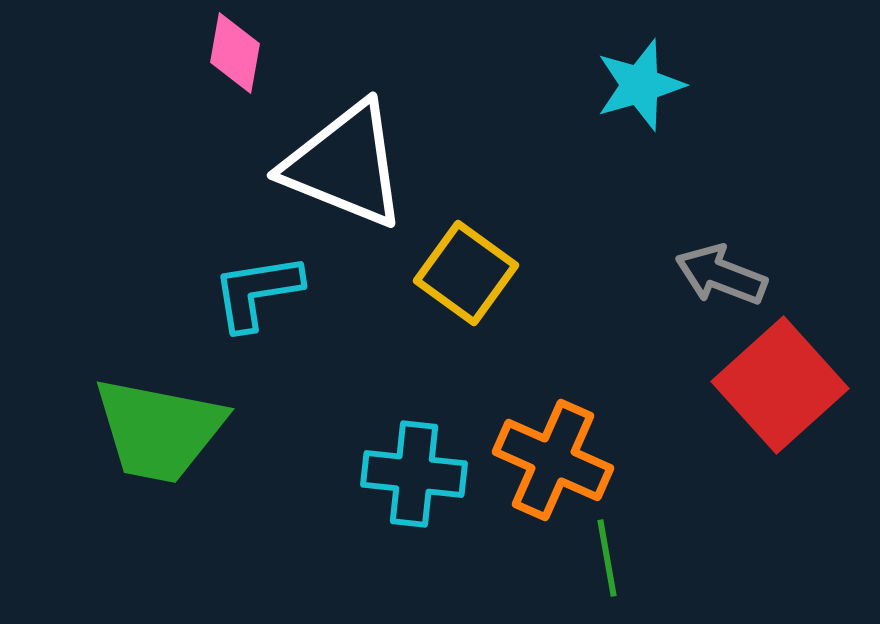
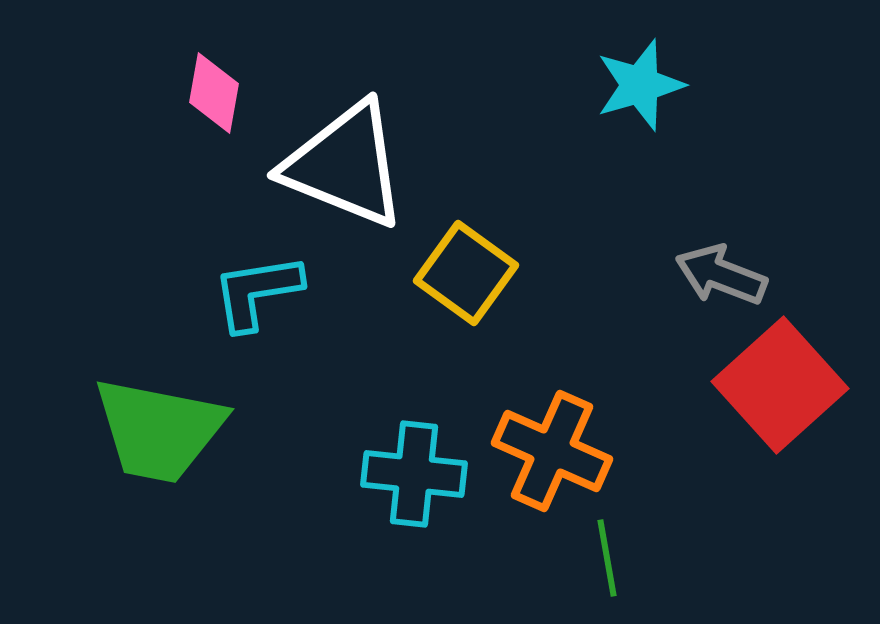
pink diamond: moved 21 px left, 40 px down
orange cross: moved 1 px left, 9 px up
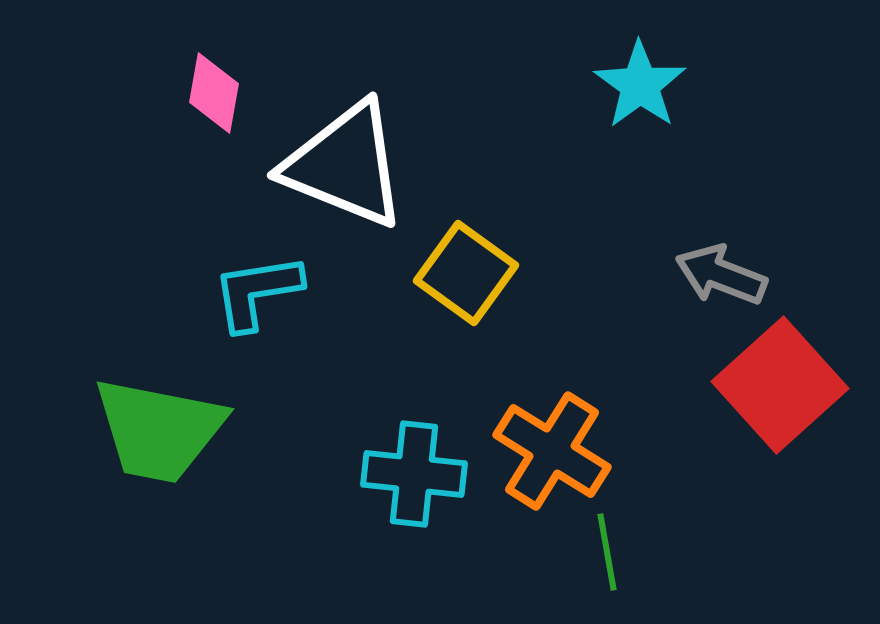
cyan star: rotated 20 degrees counterclockwise
orange cross: rotated 8 degrees clockwise
green line: moved 6 px up
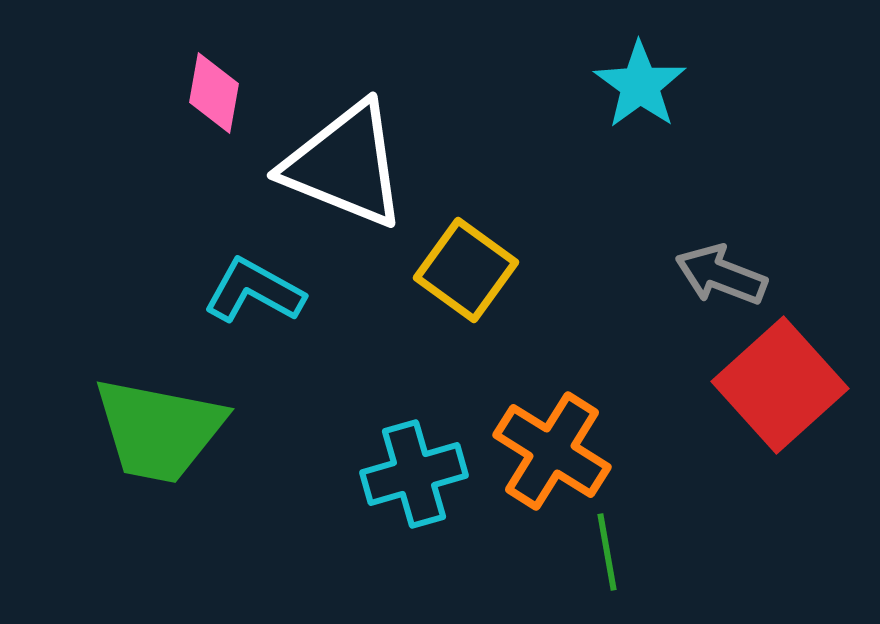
yellow square: moved 3 px up
cyan L-shape: moved 3 px left, 1 px up; rotated 38 degrees clockwise
cyan cross: rotated 22 degrees counterclockwise
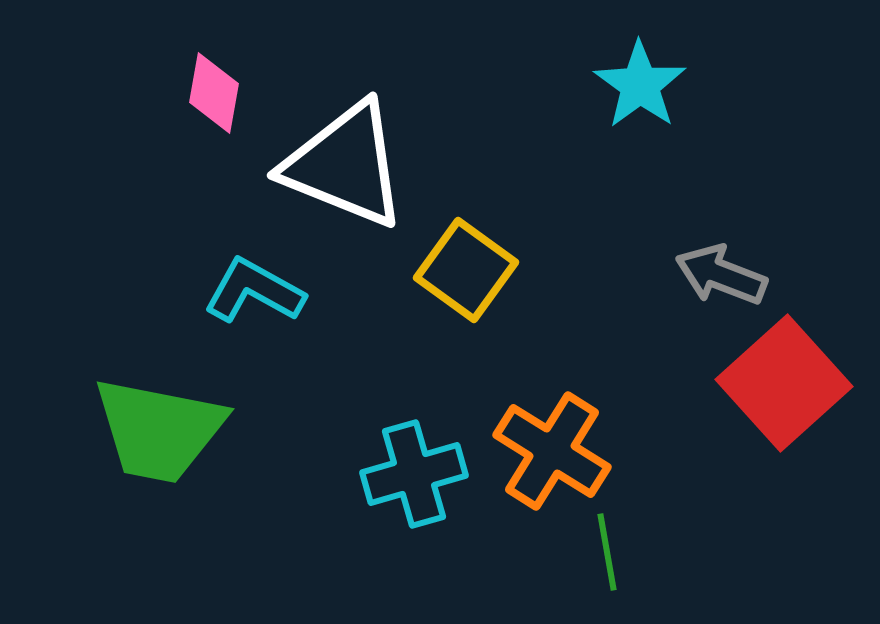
red square: moved 4 px right, 2 px up
